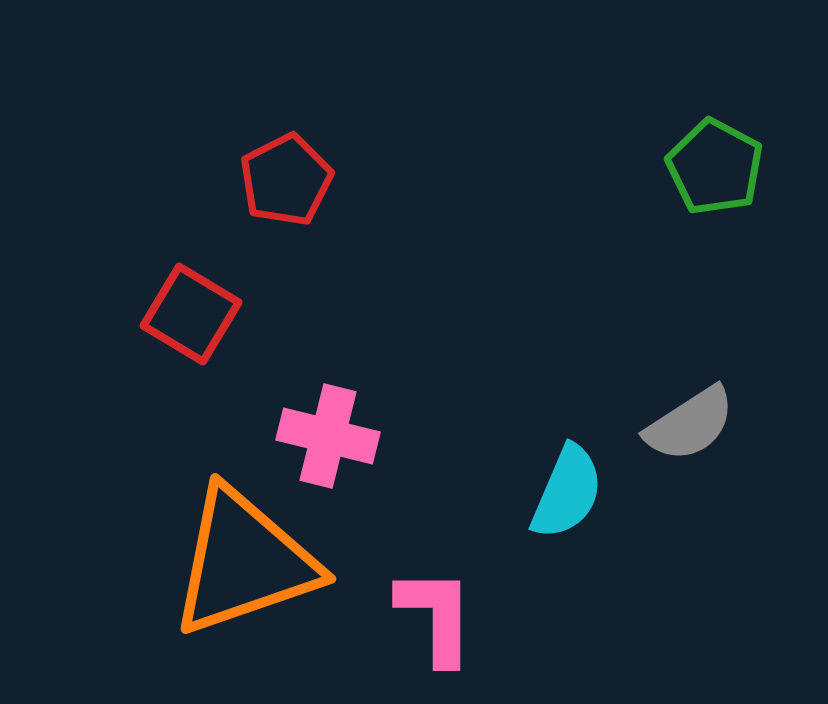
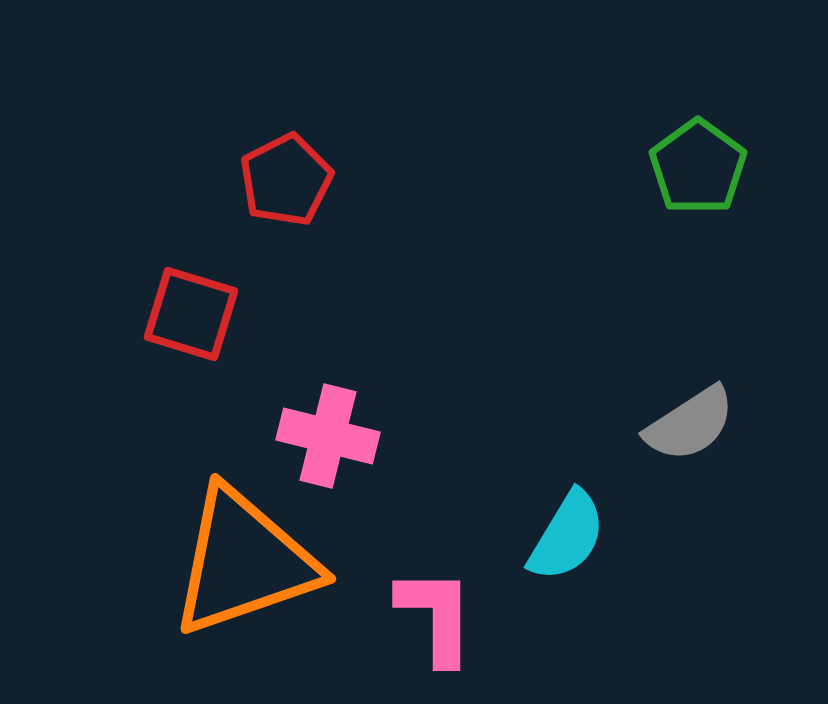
green pentagon: moved 17 px left; rotated 8 degrees clockwise
red square: rotated 14 degrees counterclockwise
cyan semicircle: moved 44 px down; rotated 8 degrees clockwise
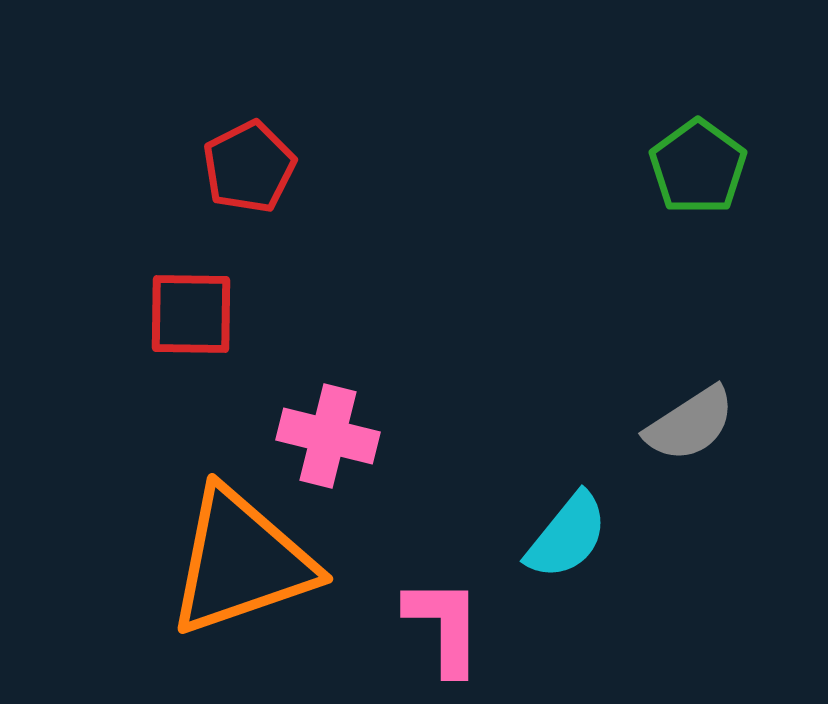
red pentagon: moved 37 px left, 13 px up
red square: rotated 16 degrees counterclockwise
cyan semicircle: rotated 8 degrees clockwise
orange triangle: moved 3 px left
pink L-shape: moved 8 px right, 10 px down
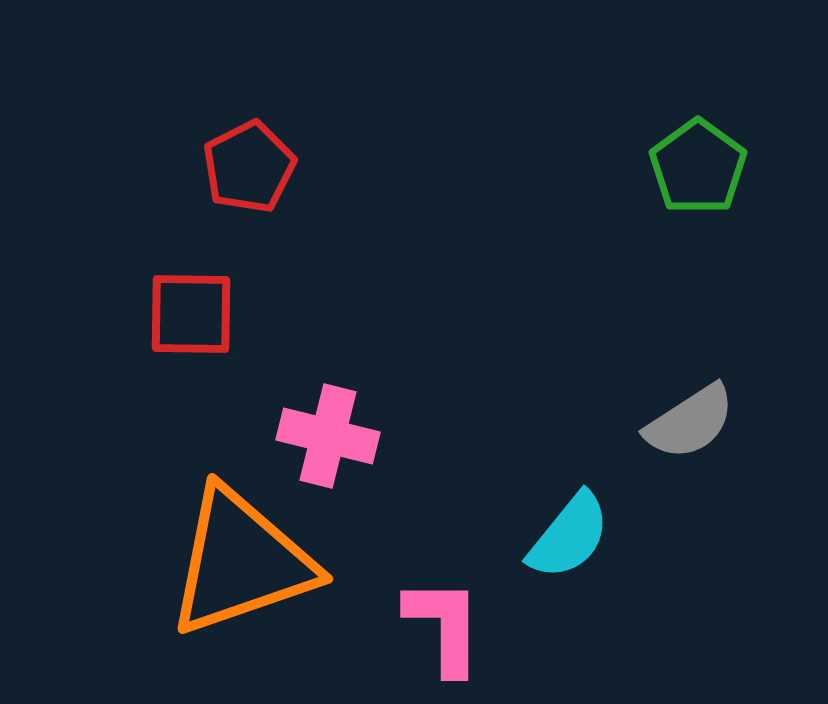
gray semicircle: moved 2 px up
cyan semicircle: moved 2 px right
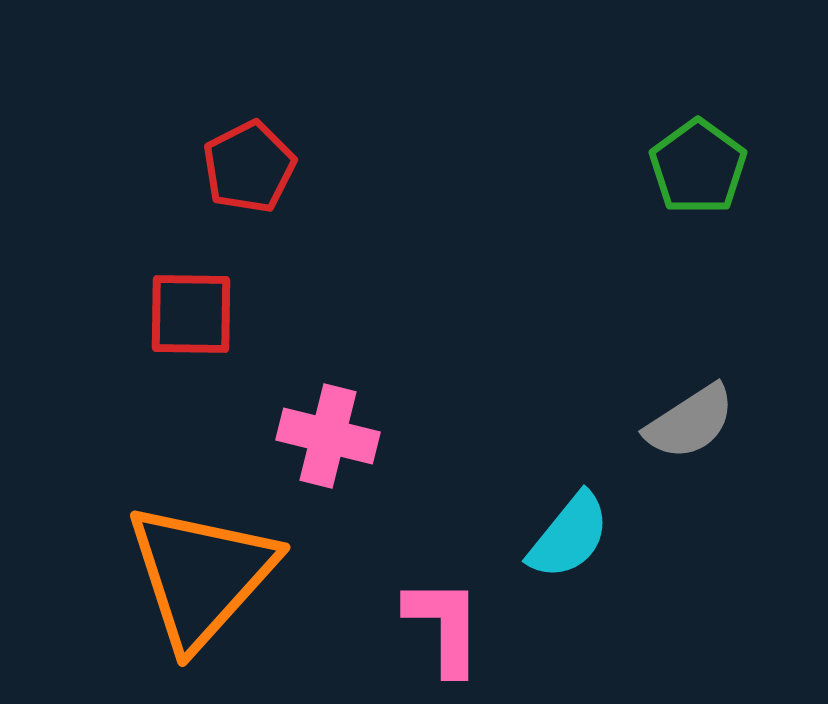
orange triangle: moved 40 px left, 13 px down; rotated 29 degrees counterclockwise
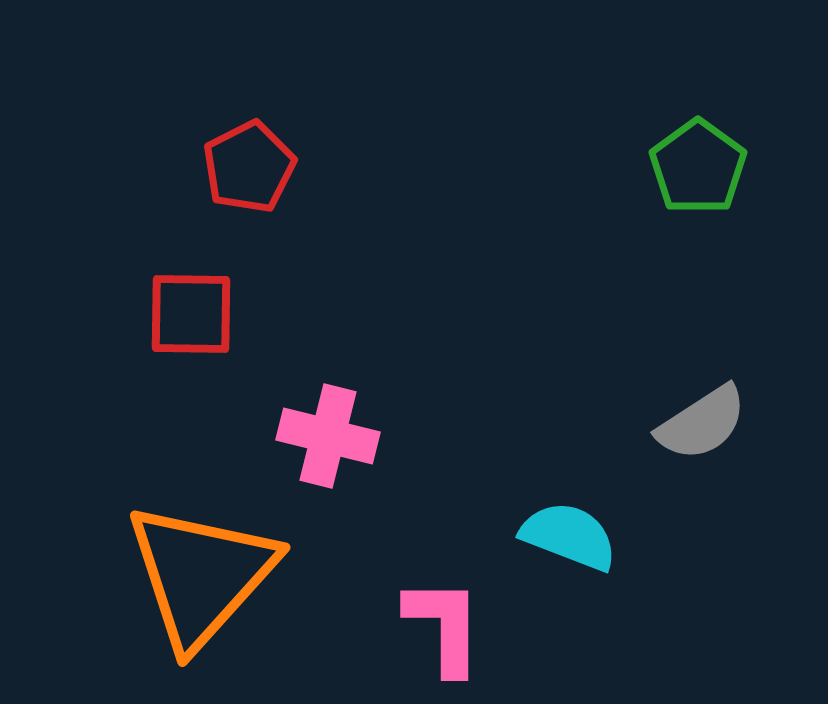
gray semicircle: moved 12 px right, 1 px down
cyan semicircle: rotated 108 degrees counterclockwise
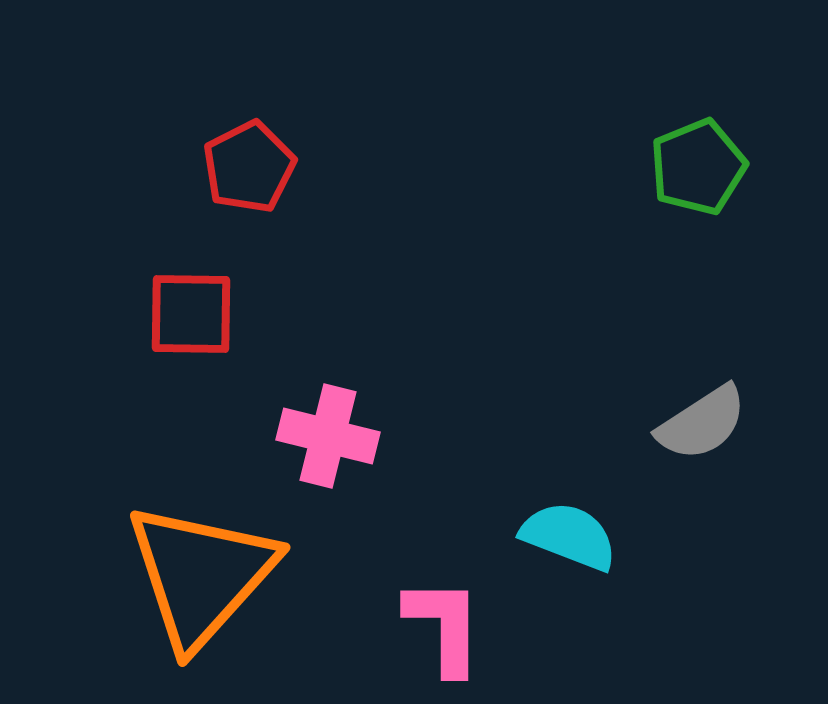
green pentagon: rotated 14 degrees clockwise
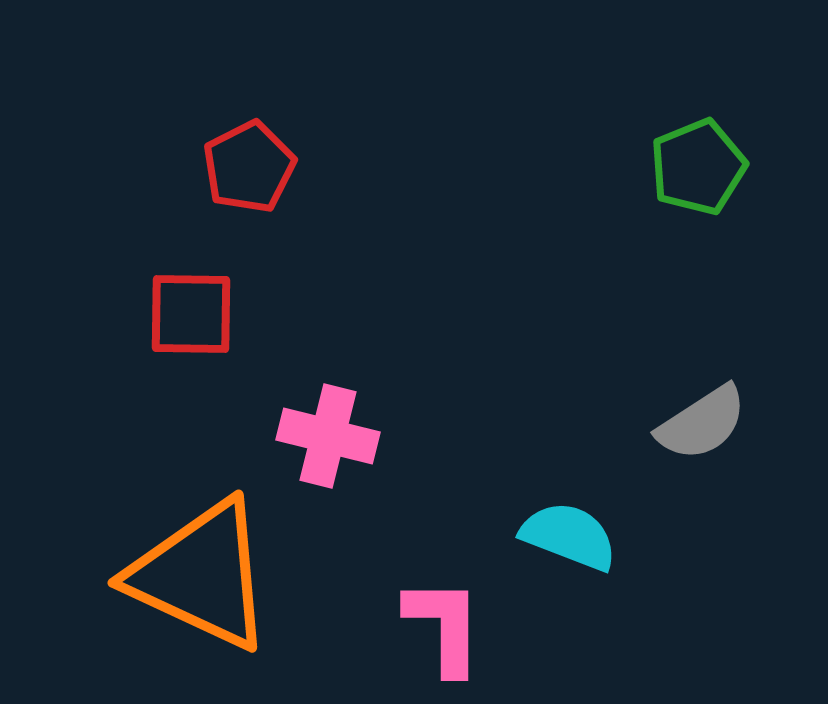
orange triangle: rotated 47 degrees counterclockwise
